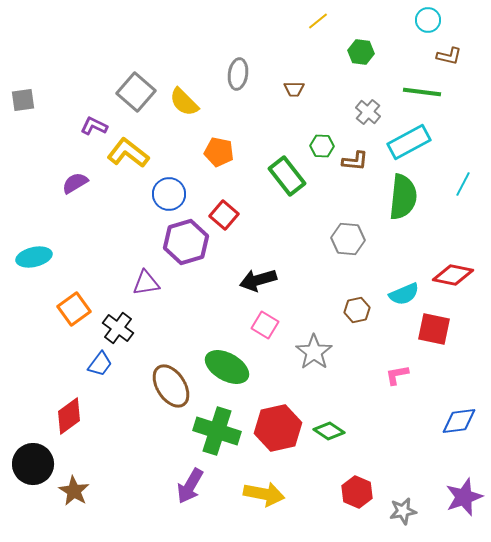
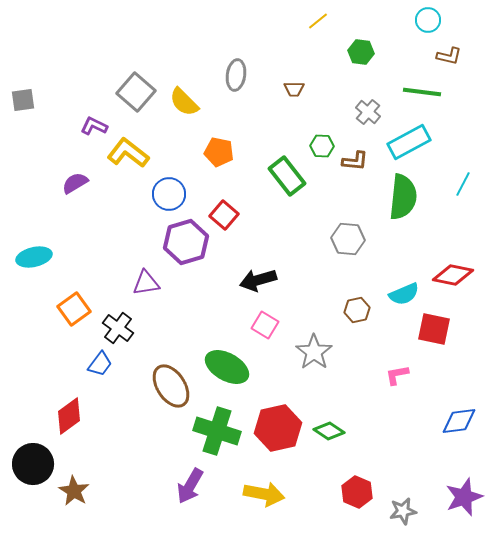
gray ellipse at (238, 74): moved 2 px left, 1 px down
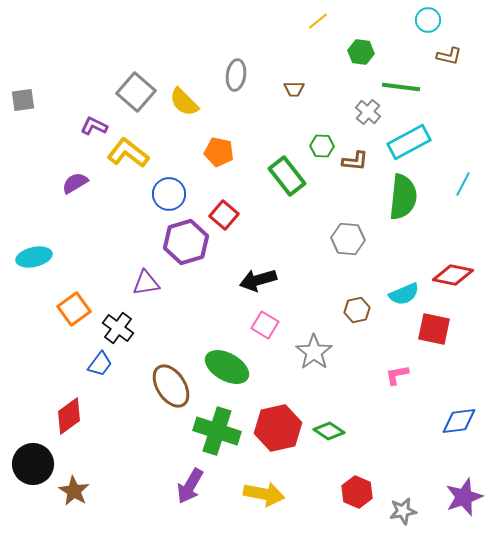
green line at (422, 92): moved 21 px left, 5 px up
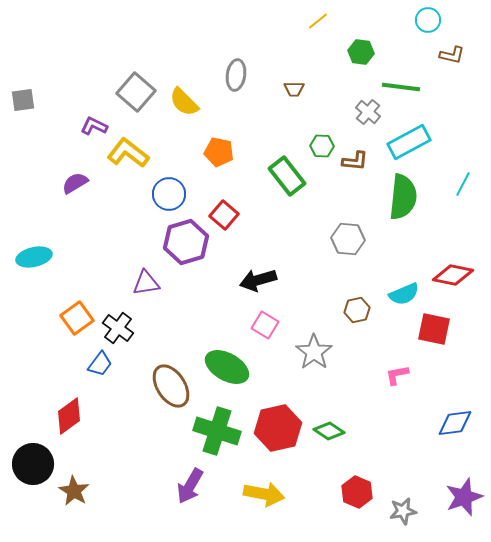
brown L-shape at (449, 56): moved 3 px right, 1 px up
orange square at (74, 309): moved 3 px right, 9 px down
blue diamond at (459, 421): moved 4 px left, 2 px down
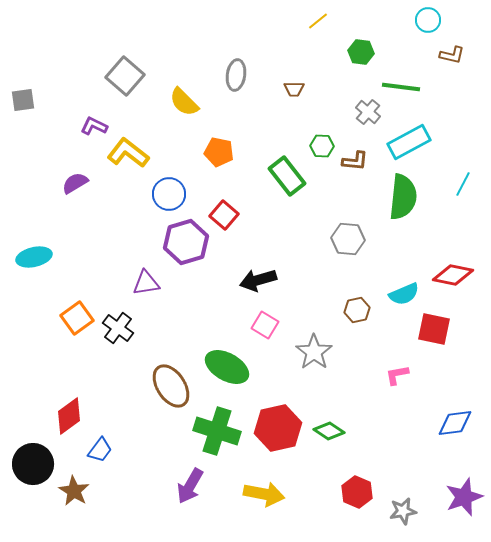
gray square at (136, 92): moved 11 px left, 16 px up
blue trapezoid at (100, 364): moved 86 px down
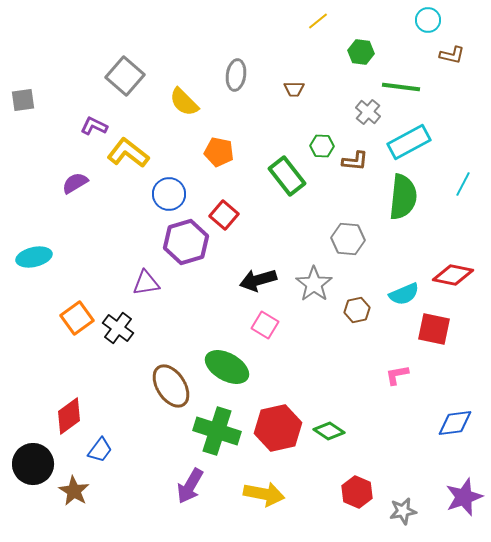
gray star at (314, 352): moved 68 px up
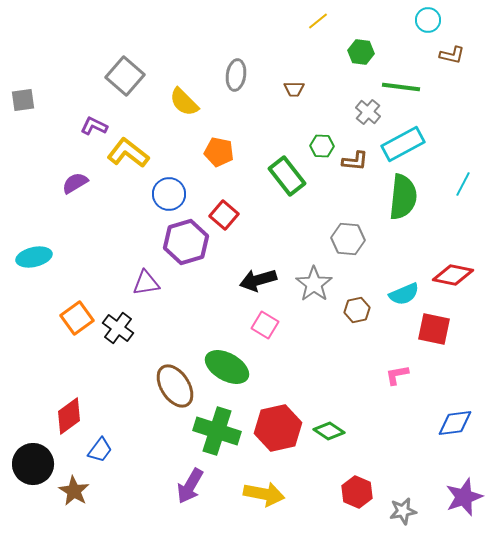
cyan rectangle at (409, 142): moved 6 px left, 2 px down
brown ellipse at (171, 386): moved 4 px right
